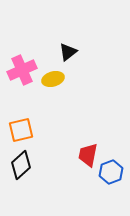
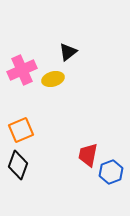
orange square: rotated 10 degrees counterclockwise
black diamond: moved 3 px left; rotated 28 degrees counterclockwise
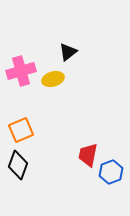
pink cross: moved 1 px left, 1 px down; rotated 8 degrees clockwise
